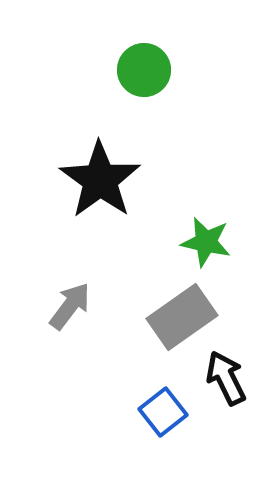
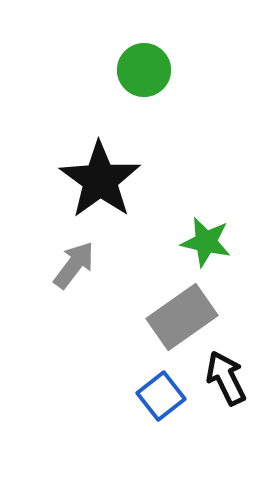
gray arrow: moved 4 px right, 41 px up
blue square: moved 2 px left, 16 px up
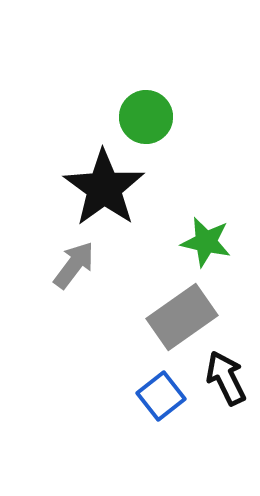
green circle: moved 2 px right, 47 px down
black star: moved 4 px right, 8 px down
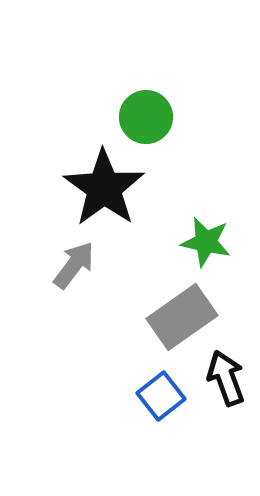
black arrow: rotated 6 degrees clockwise
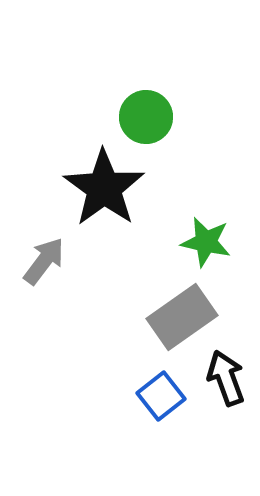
gray arrow: moved 30 px left, 4 px up
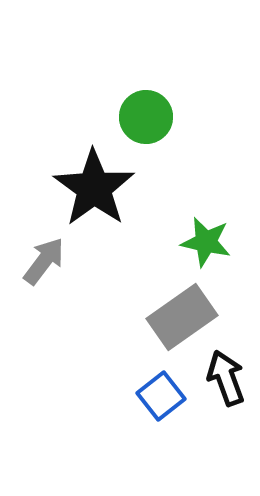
black star: moved 10 px left
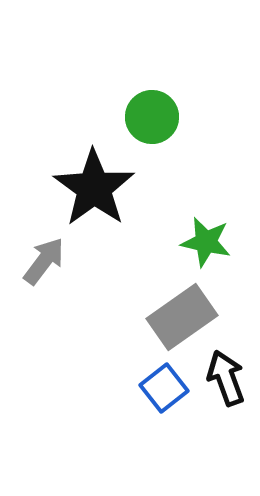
green circle: moved 6 px right
blue square: moved 3 px right, 8 px up
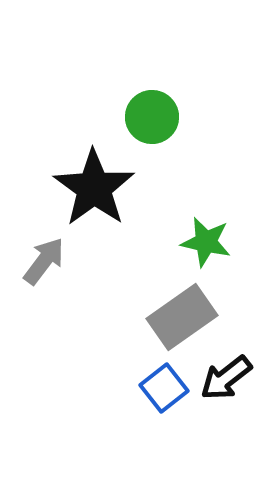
black arrow: rotated 108 degrees counterclockwise
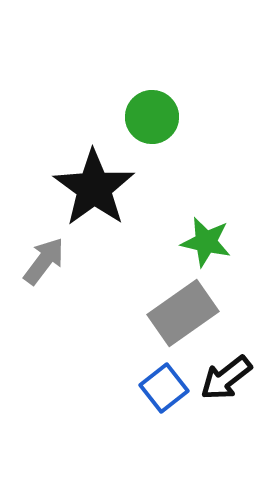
gray rectangle: moved 1 px right, 4 px up
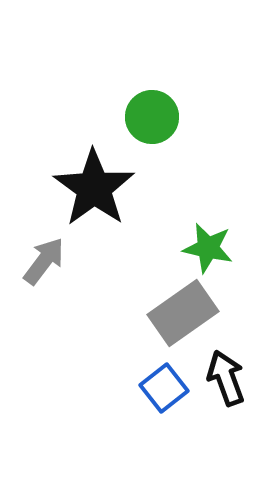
green star: moved 2 px right, 6 px down
black arrow: rotated 108 degrees clockwise
